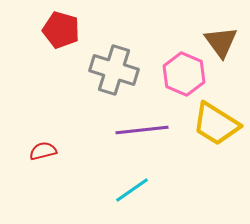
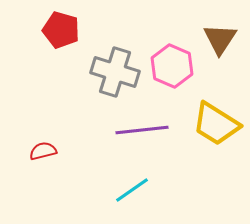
brown triangle: moved 1 px left, 3 px up; rotated 9 degrees clockwise
gray cross: moved 1 px right, 2 px down
pink hexagon: moved 12 px left, 8 px up
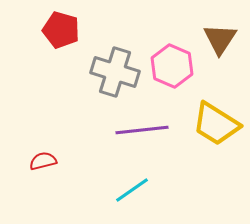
red semicircle: moved 10 px down
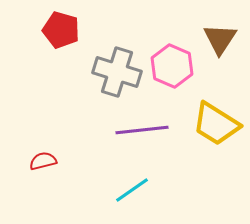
gray cross: moved 2 px right
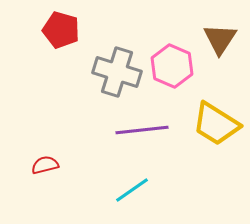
red semicircle: moved 2 px right, 4 px down
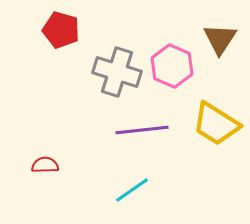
red semicircle: rotated 12 degrees clockwise
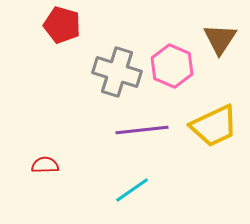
red pentagon: moved 1 px right, 5 px up
yellow trapezoid: moved 2 px left, 2 px down; rotated 57 degrees counterclockwise
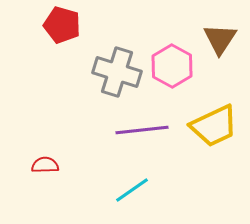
pink hexagon: rotated 6 degrees clockwise
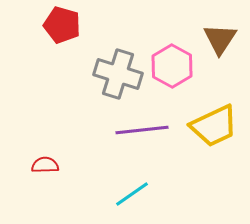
gray cross: moved 1 px right, 2 px down
cyan line: moved 4 px down
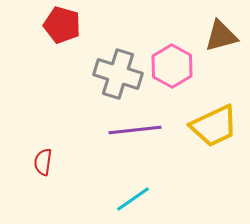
brown triangle: moved 1 px right, 3 px up; rotated 42 degrees clockwise
purple line: moved 7 px left
red semicircle: moved 2 px left, 3 px up; rotated 80 degrees counterclockwise
cyan line: moved 1 px right, 5 px down
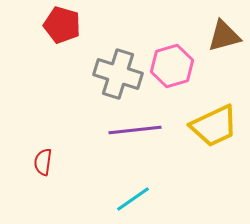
brown triangle: moved 3 px right
pink hexagon: rotated 15 degrees clockwise
